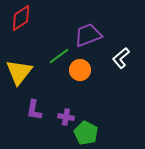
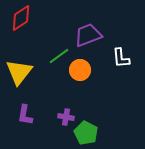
white L-shape: rotated 55 degrees counterclockwise
purple L-shape: moved 9 px left, 5 px down
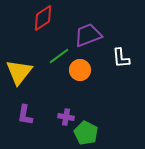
red diamond: moved 22 px right
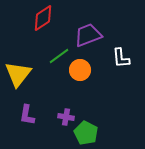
yellow triangle: moved 1 px left, 2 px down
purple L-shape: moved 2 px right
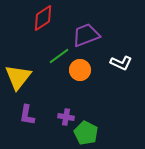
purple trapezoid: moved 2 px left
white L-shape: moved 5 px down; rotated 60 degrees counterclockwise
yellow triangle: moved 3 px down
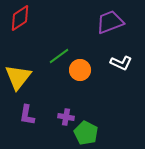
red diamond: moved 23 px left
purple trapezoid: moved 24 px right, 13 px up
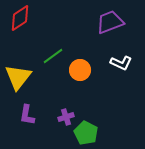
green line: moved 6 px left
purple cross: rotated 28 degrees counterclockwise
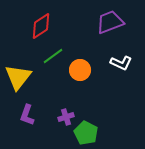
red diamond: moved 21 px right, 8 px down
purple L-shape: rotated 10 degrees clockwise
